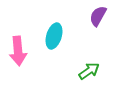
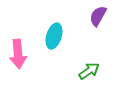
pink arrow: moved 3 px down
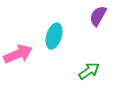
pink arrow: rotated 108 degrees counterclockwise
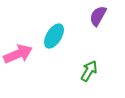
cyan ellipse: rotated 15 degrees clockwise
green arrow: rotated 25 degrees counterclockwise
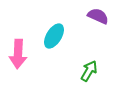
purple semicircle: rotated 85 degrees clockwise
pink arrow: rotated 116 degrees clockwise
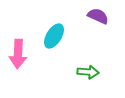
green arrow: moved 1 px left, 1 px down; rotated 65 degrees clockwise
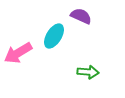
purple semicircle: moved 17 px left
pink arrow: moved 1 px up; rotated 56 degrees clockwise
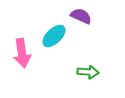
cyan ellipse: rotated 15 degrees clockwise
pink arrow: moved 4 px right; rotated 68 degrees counterclockwise
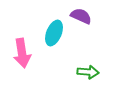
cyan ellipse: moved 3 px up; rotated 25 degrees counterclockwise
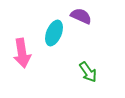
green arrow: rotated 50 degrees clockwise
